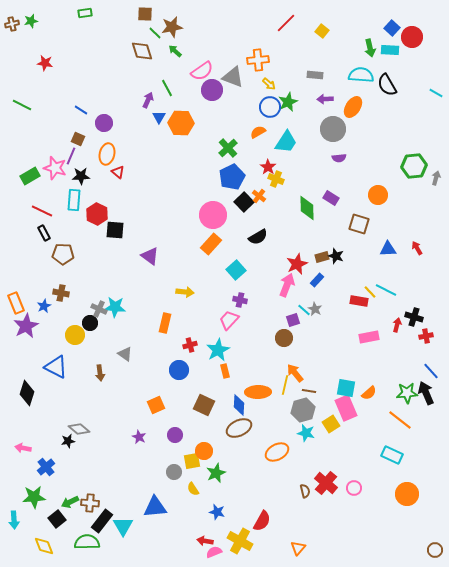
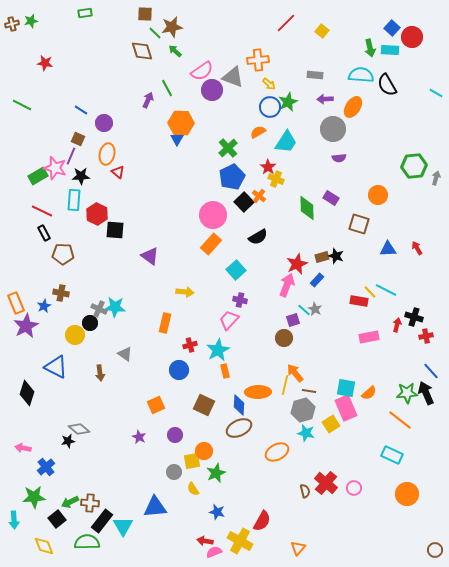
blue triangle at (159, 117): moved 18 px right, 22 px down
green rectangle at (30, 176): moved 8 px right
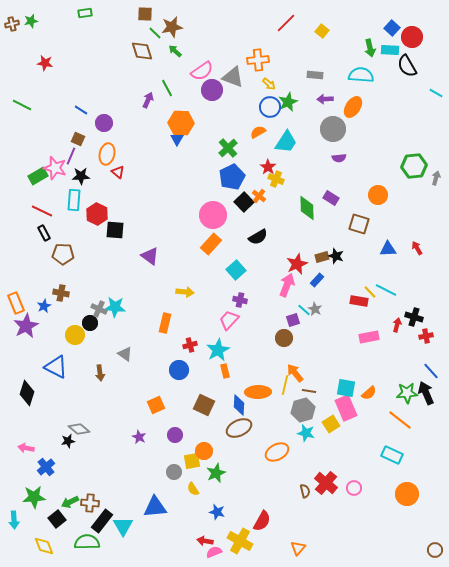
black semicircle at (387, 85): moved 20 px right, 19 px up
pink arrow at (23, 448): moved 3 px right
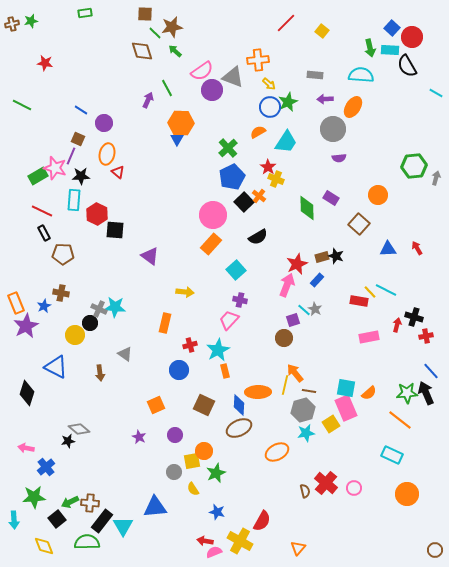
brown square at (359, 224): rotated 25 degrees clockwise
cyan star at (306, 433): rotated 24 degrees counterclockwise
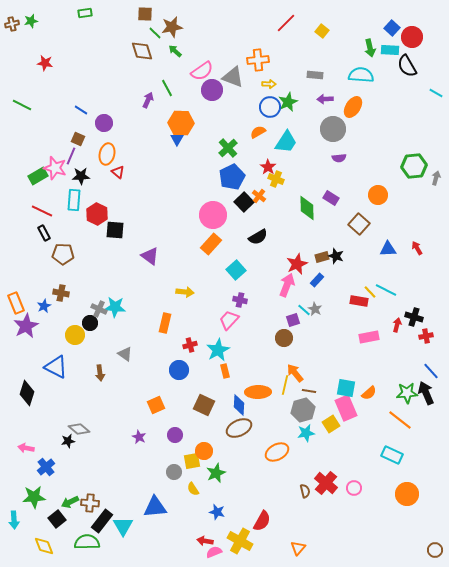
yellow arrow at (269, 84): rotated 40 degrees counterclockwise
